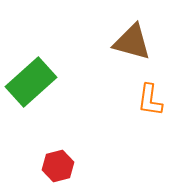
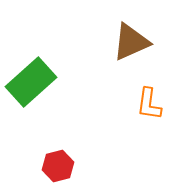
brown triangle: moved 1 px left; rotated 39 degrees counterclockwise
orange L-shape: moved 1 px left, 4 px down
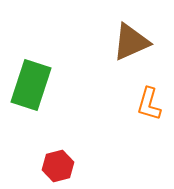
green rectangle: moved 3 px down; rotated 30 degrees counterclockwise
orange L-shape: rotated 8 degrees clockwise
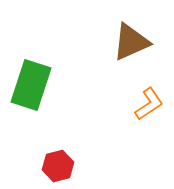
orange L-shape: rotated 140 degrees counterclockwise
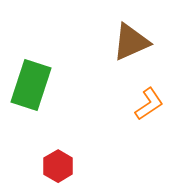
red hexagon: rotated 16 degrees counterclockwise
